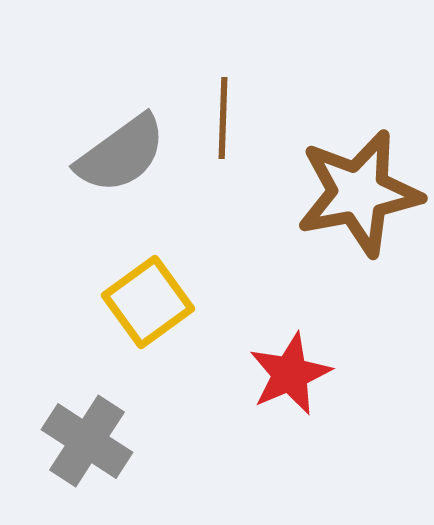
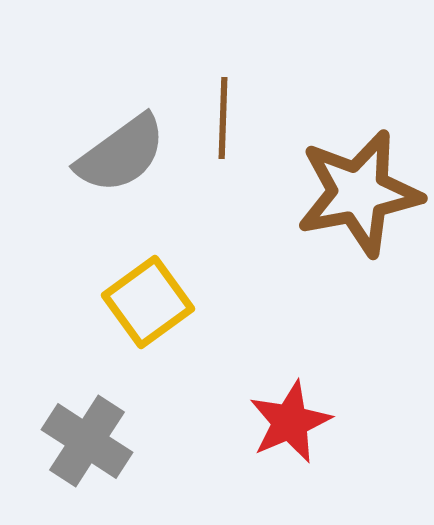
red star: moved 48 px down
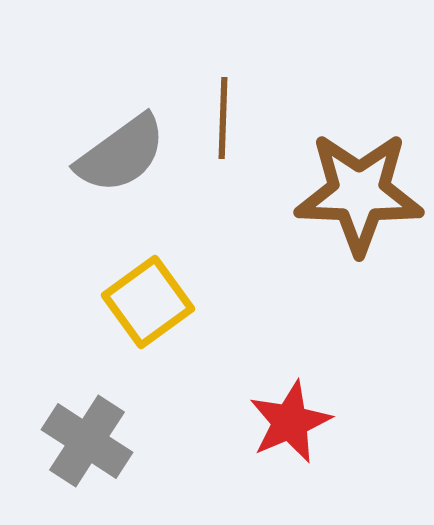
brown star: rotated 13 degrees clockwise
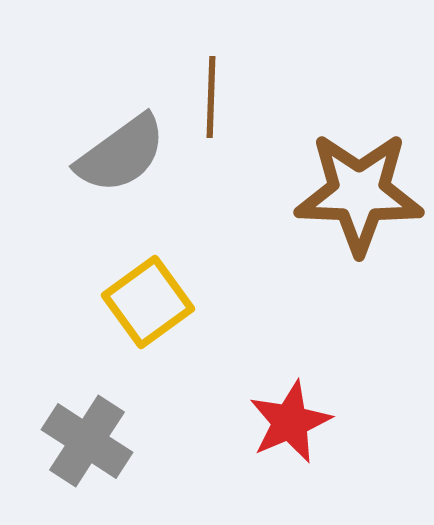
brown line: moved 12 px left, 21 px up
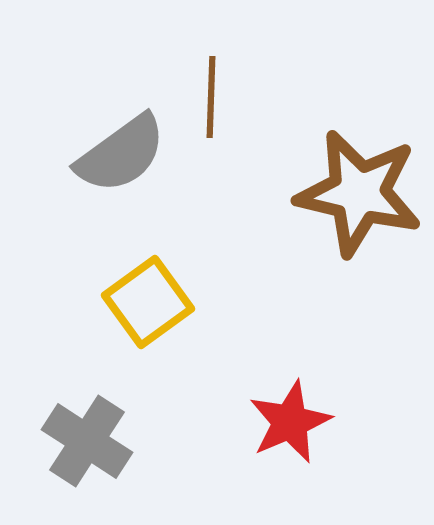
brown star: rotated 11 degrees clockwise
